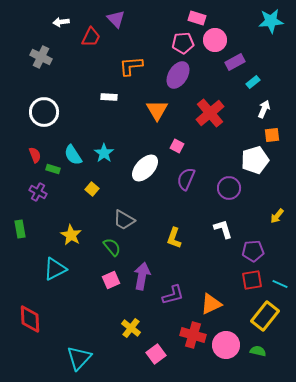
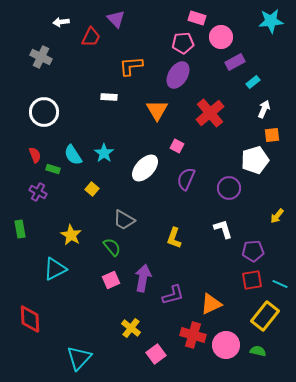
pink circle at (215, 40): moved 6 px right, 3 px up
purple arrow at (142, 276): moved 1 px right, 2 px down
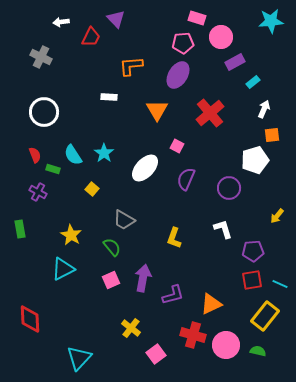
cyan triangle at (55, 269): moved 8 px right
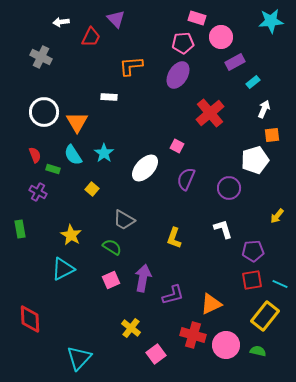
orange triangle at (157, 110): moved 80 px left, 12 px down
green semicircle at (112, 247): rotated 18 degrees counterclockwise
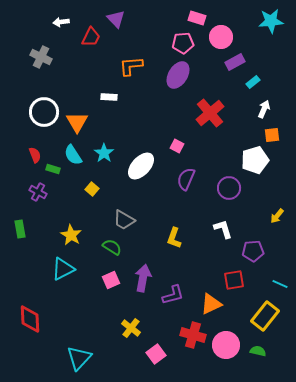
white ellipse at (145, 168): moved 4 px left, 2 px up
red square at (252, 280): moved 18 px left
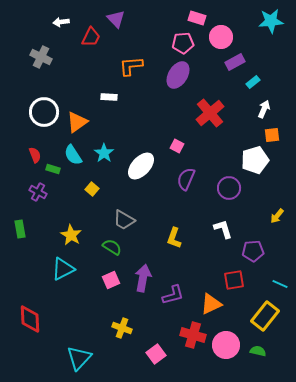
orange triangle at (77, 122): rotated 25 degrees clockwise
yellow cross at (131, 328): moved 9 px left; rotated 18 degrees counterclockwise
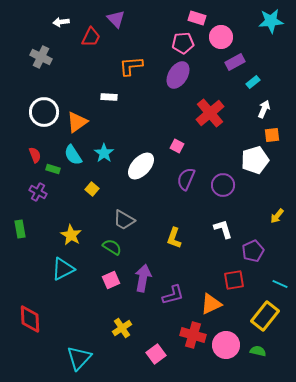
purple circle at (229, 188): moved 6 px left, 3 px up
purple pentagon at (253, 251): rotated 20 degrees counterclockwise
yellow cross at (122, 328): rotated 36 degrees clockwise
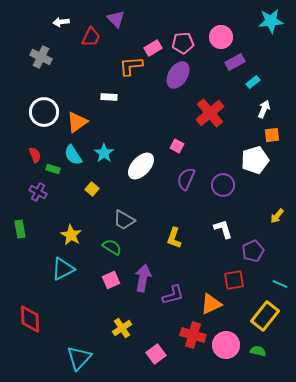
pink rectangle at (197, 18): moved 44 px left, 30 px down; rotated 48 degrees counterclockwise
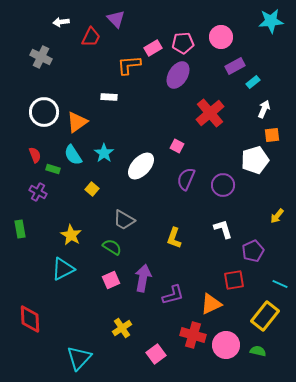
purple rectangle at (235, 62): moved 4 px down
orange L-shape at (131, 66): moved 2 px left, 1 px up
